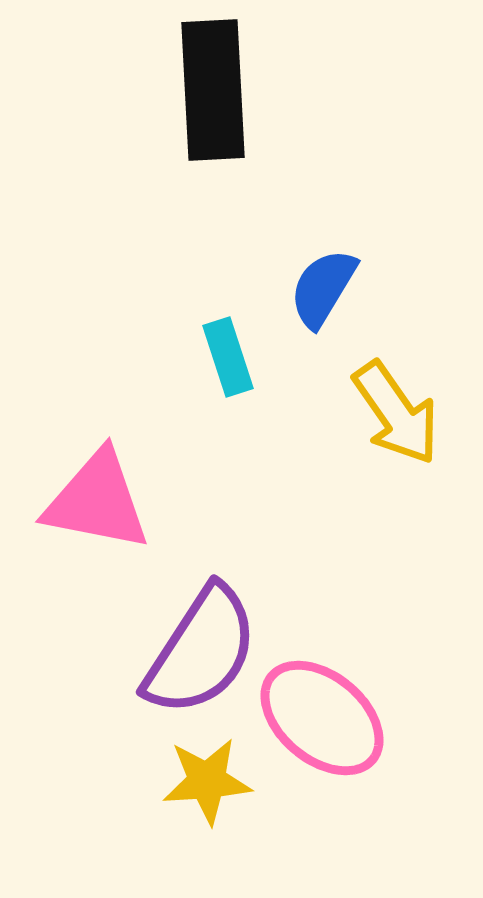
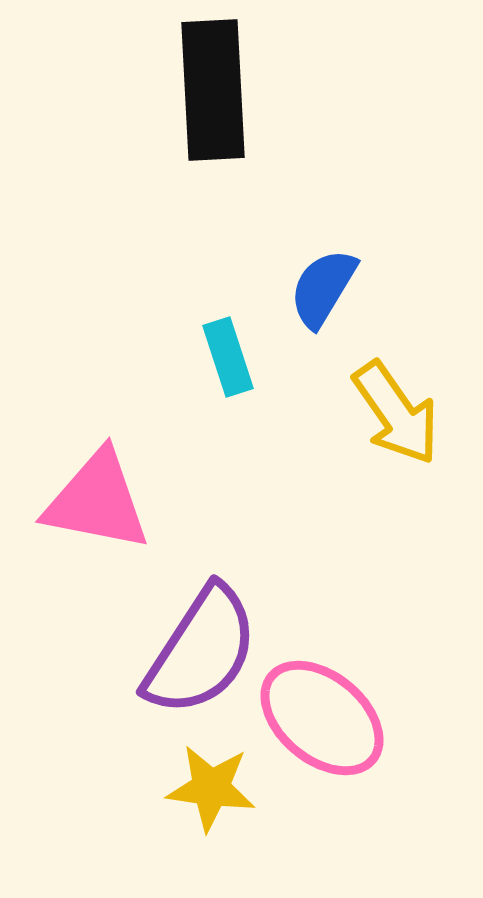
yellow star: moved 4 px right, 7 px down; rotated 12 degrees clockwise
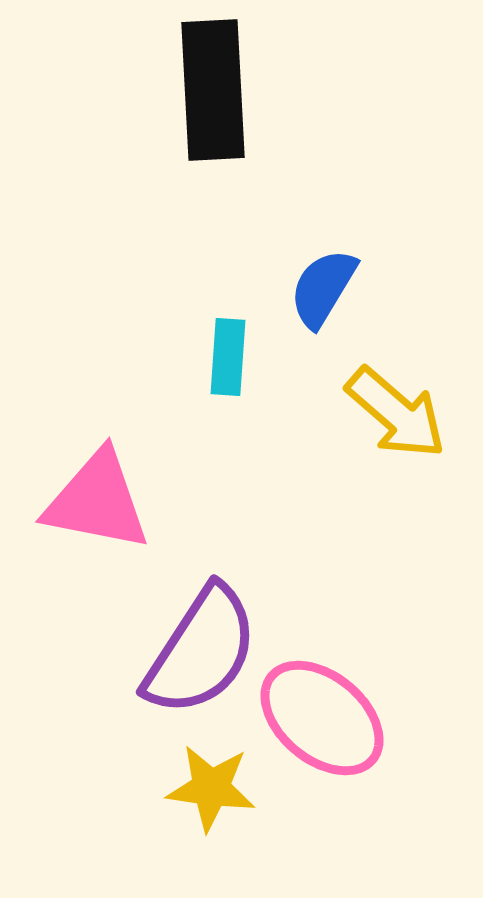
cyan rectangle: rotated 22 degrees clockwise
yellow arrow: rotated 14 degrees counterclockwise
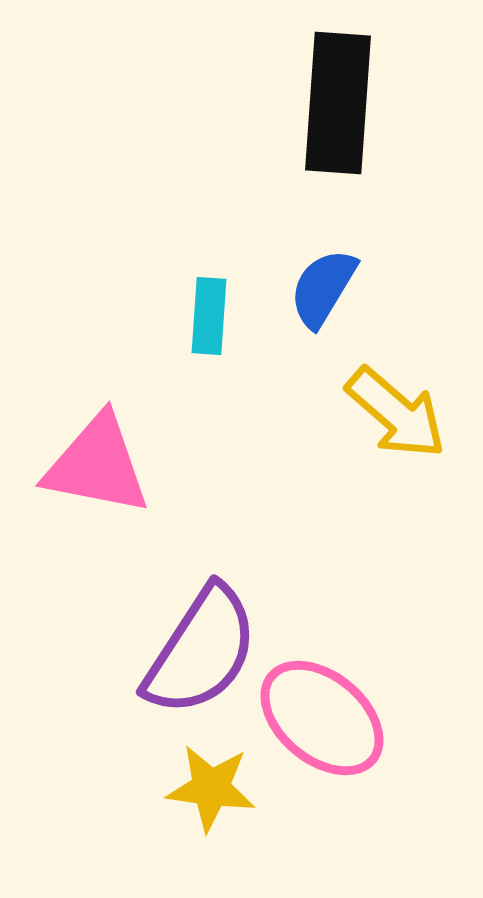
black rectangle: moved 125 px right, 13 px down; rotated 7 degrees clockwise
cyan rectangle: moved 19 px left, 41 px up
pink triangle: moved 36 px up
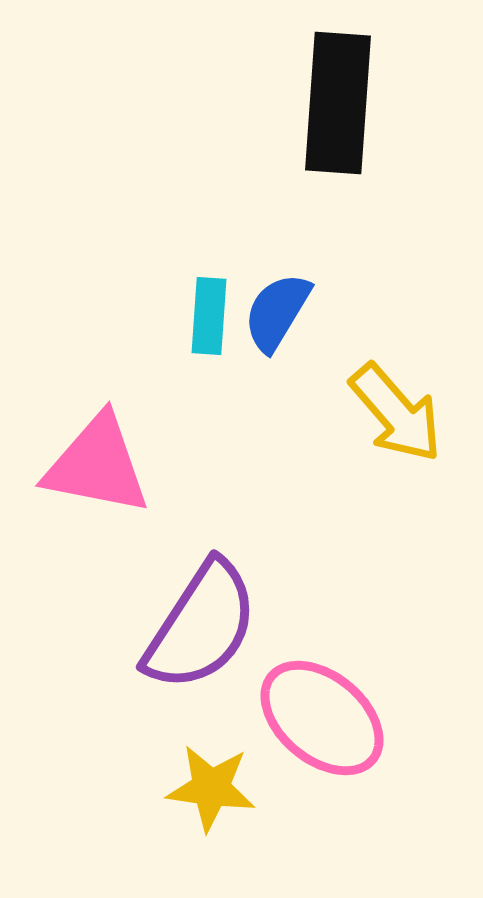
blue semicircle: moved 46 px left, 24 px down
yellow arrow: rotated 8 degrees clockwise
purple semicircle: moved 25 px up
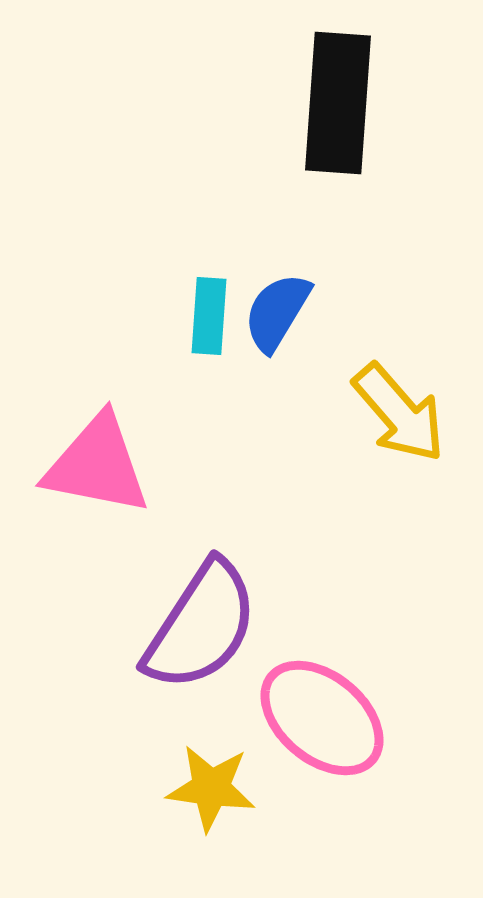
yellow arrow: moved 3 px right
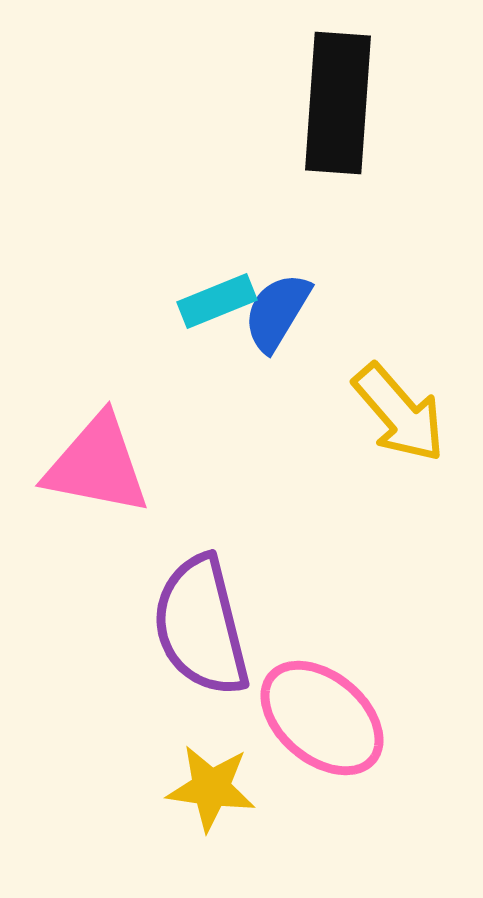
cyan rectangle: moved 8 px right, 15 px up; rotated 64 degrees clockwise
purple semicircle: rotated 133 degrees clockwise
